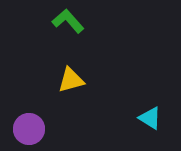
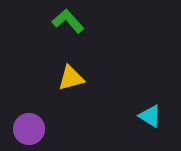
yellow triangle: moved 2 px up
cyan triangle: moved 2 px up
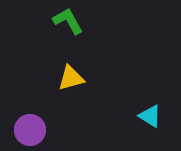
green L-shape: rotated 12 degrees clockwise
purple circle: moved 1 px right, 1 px down
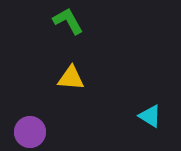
yellow triangle: rotated 20 degrees clockwise
purple circle: moved 2 px down
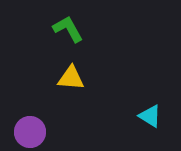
green L-shape: moved 8 px down
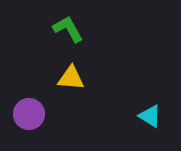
purple circle: moved 1 px left, 18 px up
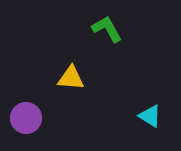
green L-shape: moved 39 px right
purple circle: moved 3 px left, 4 px down
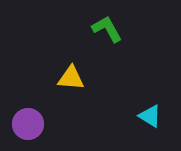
purple circle: moved 2 px right, 6 px down
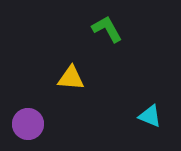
cyan triangle: rotated 10 degrees counterclockwise
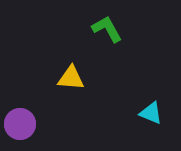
cyan triangle: moved 1 px right, 3 px up
purple circle: moved 8 px left
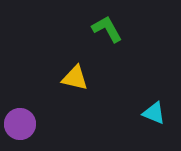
yellow triangle: moved 4 px right; rotated 8 degrees clockwise
cyan triangle: moved 3 px right
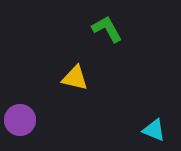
cyan triangle: moved 17 px down
purple circle: moved 4 px up
